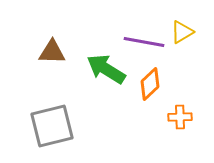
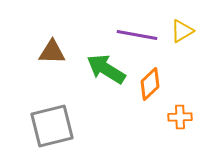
yellow triangle: moved 1 px up
purple line: moved 7 px left, 7 px up
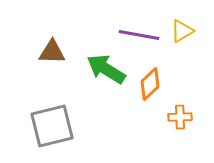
purple line: moved 2 px right
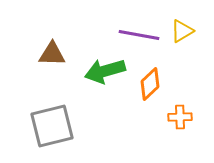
brown triangle: moved 2 px down
green arrow: moved 1 px left, 2 px down; rotated 48 degrees counterclockwise
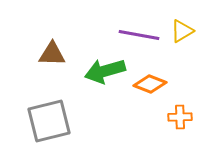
orange diamond: rotated 64 degrees clockwise
gray square: moved 3 px left, 5 px up
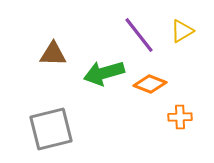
purple line: rotated 42 degrees clockwise
brown triangle: moved 1 px right
green arrow: moved 1 px left, 2 px down
gray square: moved 2 px right, 8 px down
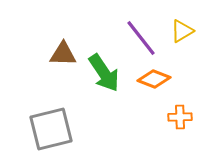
purple line: moved 2 px right, 3 px down
brown triangle: moved 10 px right
green arrow: rotated 108 degrees counterclockwise
orange diamond: moved 4 px right, 5 px up
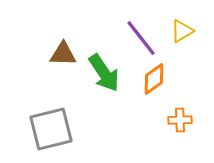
orange diamond: rotated 56 degrees counterclockwise
orange cross: moved 3 px down
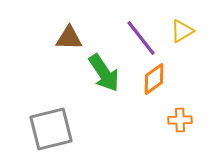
brown triangle: moved 6 px right, 16 px up
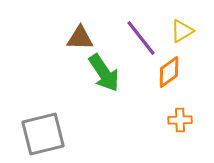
brown triangle: moved 11 px right
orange diamond: moved 15 px right, 7 px up
gray square: moved 8 px left, 5 px down
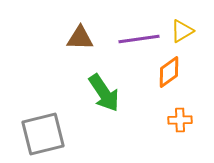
purple line: moved 2 px left, 1 px down; rotated 60 degrees counterclockwise
green arrow: moved 20 px down
